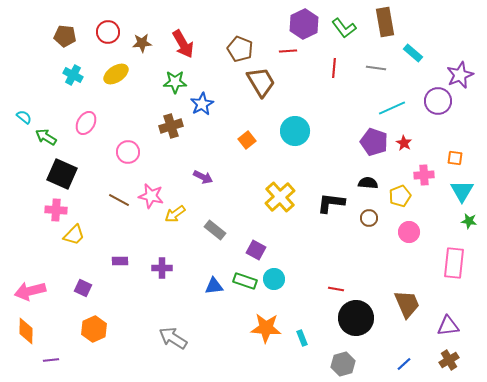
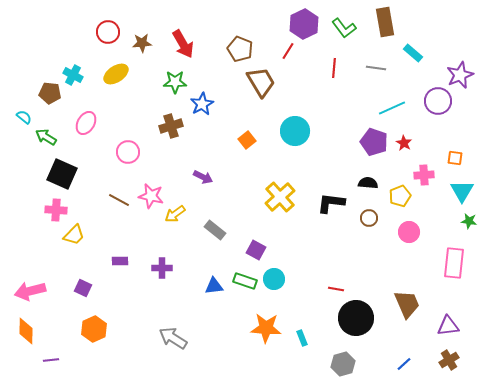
brown pentagon at (65, 36): moved 15 px left, 57 px down
red line at (288, 51): rotated 54 degrees counterclockwise
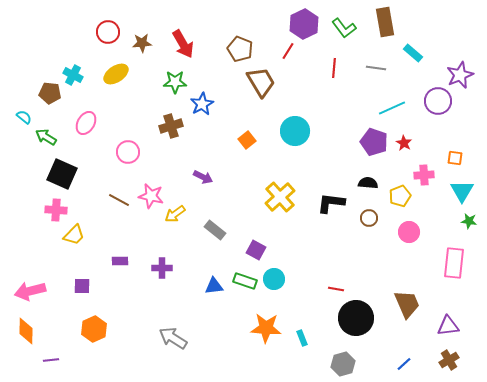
purple square at (83, 288): moved 1 px left, 2 px up; rotated 24 degrees counterclockwise
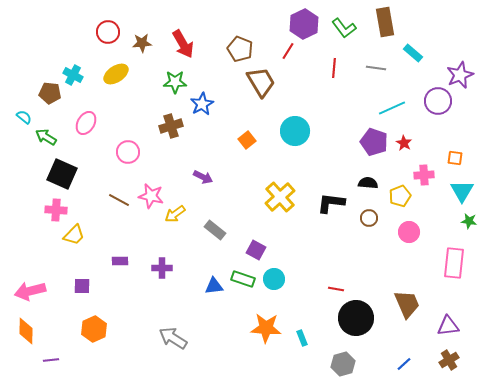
green rectangle at (245, 281): moved 2 px left, 2 px up
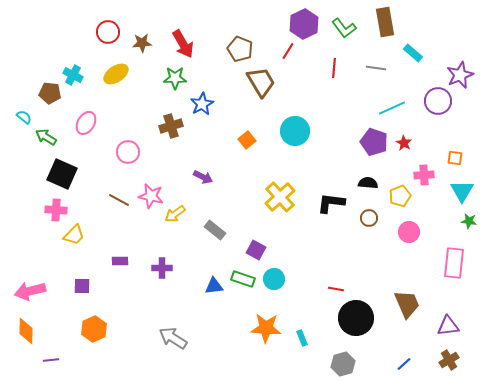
green star at (175, 82): moved 4 px up
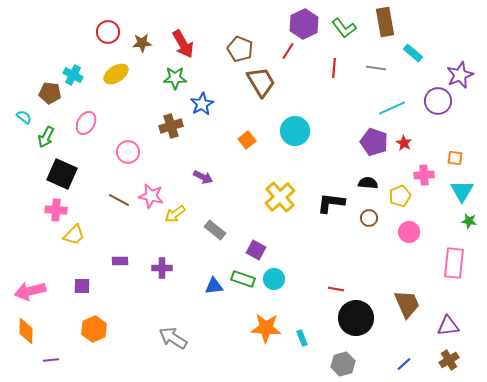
green arrow at (46, 137): rotated 95 degrees counterclockwise
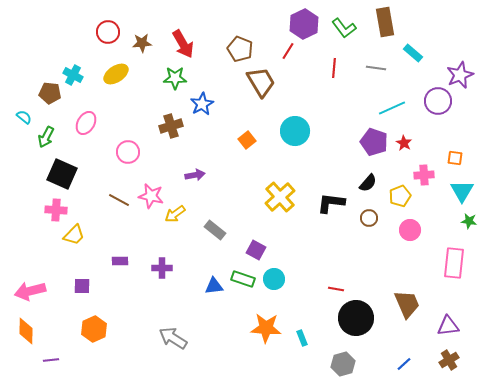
purple arrow at (203, 177): moved 8 px left, 2 px up; rotated 36 degrees counterclockwise
black semicircle at (368, 183): rotated 126 degrees clockwise
pink circle at (409, 232): moved 1 px right, 2 px up
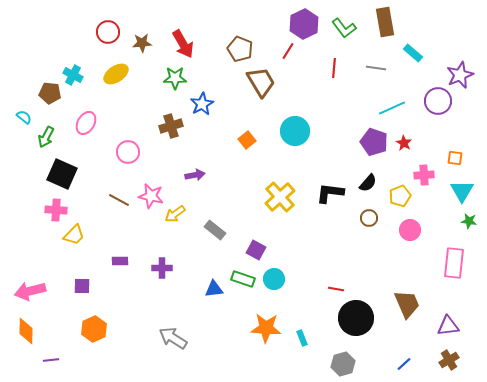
black L-shape at (331, 203): moved 1 px left, 10 px up
blue triangle at (214, 286): moved 3 px down
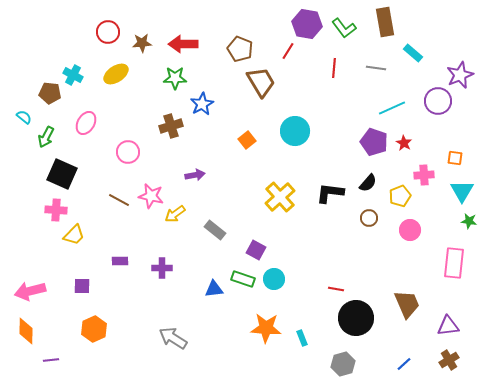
purple hexagon at (304, 24): moved 3 px right; rotated 24 degrees counterclockwise
red arrow at (183, 44): rotated 120 degrees clockwise
